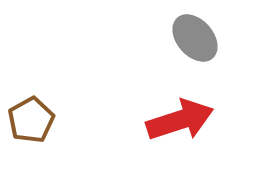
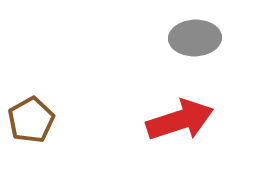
gray ellipse: rotated 51 degrees counterclockwise
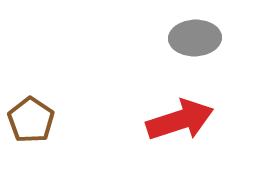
brown pentagon: rotated 9 degrees counterclockwise
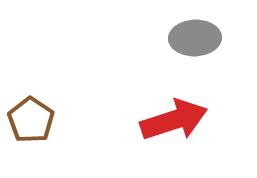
red arrow: moved 6 px left
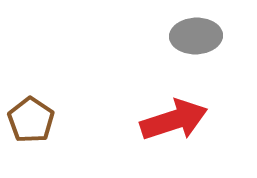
gray ellipse: moved 1 px right, 2 px up
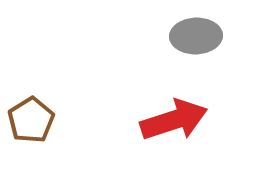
brown pentagon: rotated 6 degrees clockwise
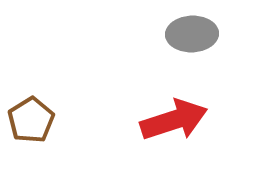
gray ellipse: moved 4 px left, 2 px up
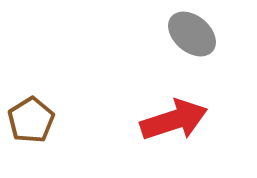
gray ellipse: rotated 42 degrees clockwise
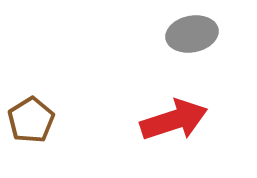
gray ellipse: rotated 51 degrees counterclockwise
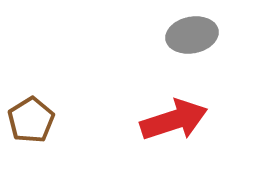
gray ellipse: moved 1 px down
